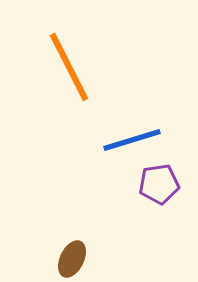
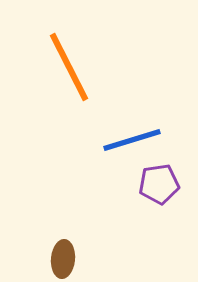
brown ellipse: moved 9 px left; rotated 21 degrees counterclockwise
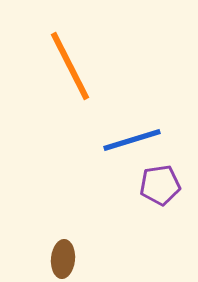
orange line: moved 1 px right, 1 px up
purple pentagon: moved 1 px right, 1 px down
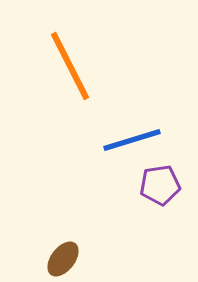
brown ellipse: rotated 33 degrees clockwise
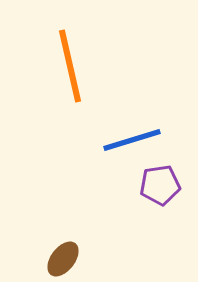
orange line: rotated 14 degrees clockwise
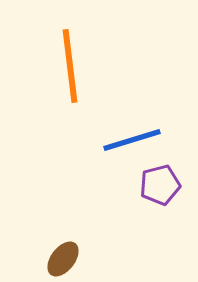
orange line: rotated 6 degrees clockwise
purple pentagon: rotated 6 degrees counterclockwise
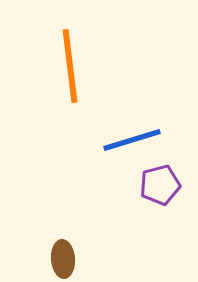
brown ellipse: rotated 42 degrees counterclockwise
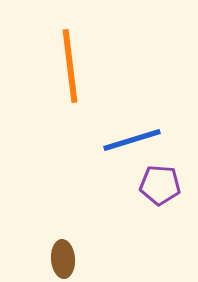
purple pentagon: rotated 18 degrees clockwise
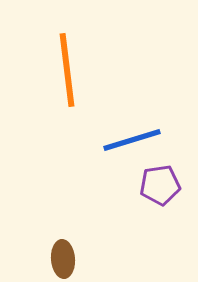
orange line: moved 3 px left, 4 px down
purple pentagon: rotated 12 degrees counterclockwise
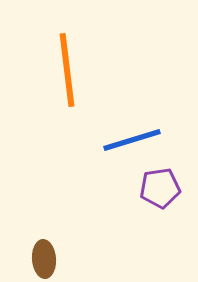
purple pentagon: moved 3 px down
brown ellipse: moved 19 px left
